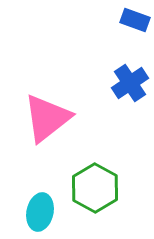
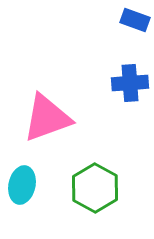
blue cross: rotated 30 degrees clockwise
pink triangle: rotated 18 degrees clockwise
cyan ellipse: moved 18 px left, 27 px up
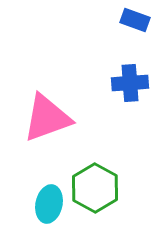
cyan ellipse: moved 27 px right, 19 px down
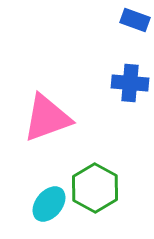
blue cross: rotated 9 degrees clockwise
cyan ellipse: rotated 27 degrees clockwise
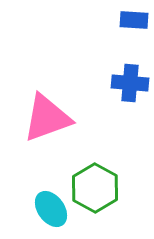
blue rectangle: moved 1 px left; rotated 16 degrees counterclockwise
cyan ellipse: moved 2 px right, 5 px down; rotated 75 degrees counterclockwise
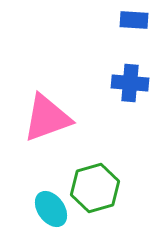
green hexagon: rotated 15 degrees clockwise
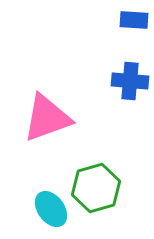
blue cross: moved 2 px up
green hexagon: moved 1 px right
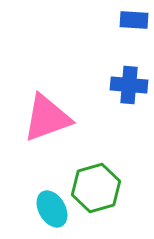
blue cross: moved 1 px left, 4 px down
cyan ellipse: moved 1 px right; rotated 6 degrees clockwise
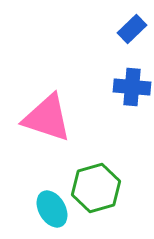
blue rectangle: moved 2 px left, 9 px down; rotated 48 degrees counterclockwise
blue cross: moved 3 px right, 2 px down
pink triangle: rotated 38 degrees clockwise
